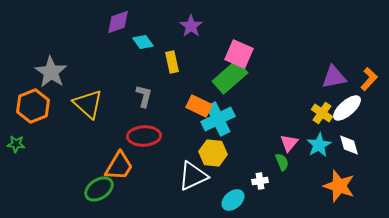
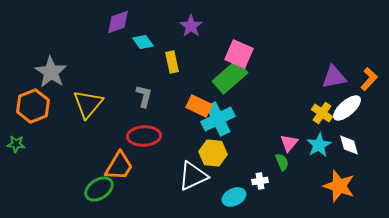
yellow triangle: rotated 28 degrees clockwise
cyan ellipse: moved 1 px right, 3 px up; rotated 15 degrees clockwise
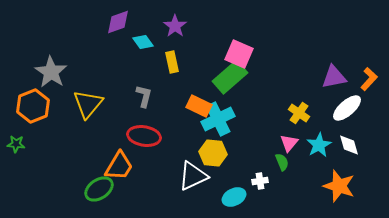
purple star: moved 16 px left
yellow cross: moved 23 px left
red ellipse: rotated 12 degrees clockwise
